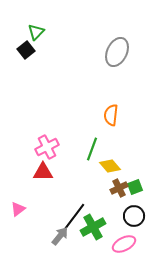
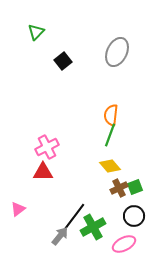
black square: moved 37 px right, 11 px down
green line: moved 18 px right, 14 px up
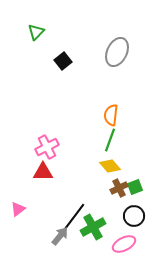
green line: moved 5 px down
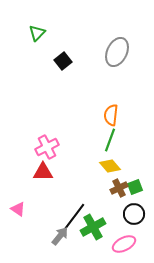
green triangle: moved 1 px right, 1 px down
pink triangle: rotated 49 degrees counterclockwise
black circle: moved 2 px up
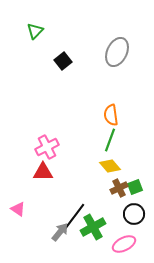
green triangle: moved 2 px left, 2 px up
orange semicircle: rotated 15 degrees counterclockwise
gray arrow: moved 4 px up
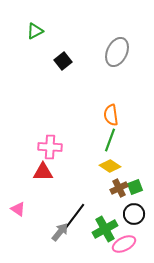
green triangle: rotated 18 degrees clockwise
pink cross: moved 3 px right; rotated 30 degrees clockwise
yellow diamond: rotated 15 degrees counterclockwise
green cross: moved 12 px right, 2 px down
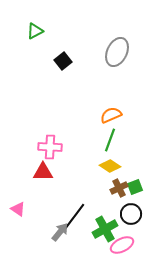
orange semicircle: rotated 75 degrees clockwise
black circle: moved 3 px left
pink ellipse: moved 2 px left, 1 px down
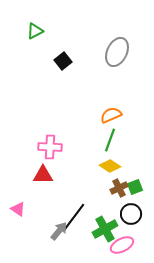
red triangle: moved 3 px down
gray arrow: moved 1 px left, 1 px up
